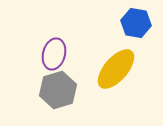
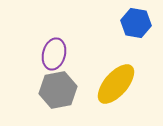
yellow ellipse: moved 15 px down
gray hexagon: rotated 6 degrees clockwise
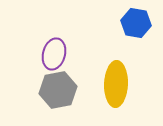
yellow ellipse: rotated 39 degrees counterclockwise
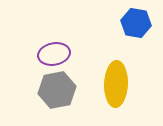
purple ellipse: rotated 64 degrees clockwise
gray hexagon: moved 1 px left
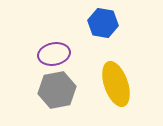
blue hexagon: moved 33 px left
yellow ellipse: rotated 21 degrees counterclockwise
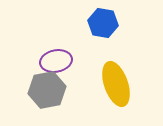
purple ellipse: moved 2 px right, 7 px down
gray hexagon: moved 10 px left
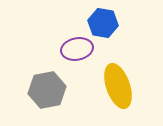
purple ellipse: moved 21 px right, 12 px up
yellow ellipse: moved 2 px right, 2 px down
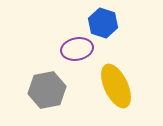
blue hexagon: rotated 8 degrees clockwise
yellow ellipse: moved 2 px left; rotated 6 degrees counterclockwise
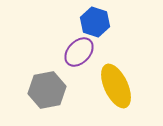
blue hexagon: moved 8 px left, 1 px up
purple ellipse: moved 2 px right, 3 px down; rotated 36 degrees counterclockwise
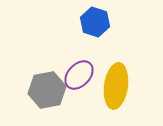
purple ellipse: moved 23 px down
yellow ellipse: rotated 33 degrees clockwise
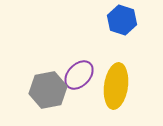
blue hexagon: moved 27 px right, 2 px up
gray hexagon: moved 1 px right
